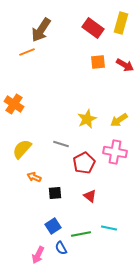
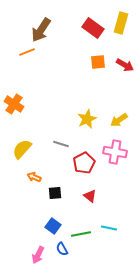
blue square: rotated 21 degrees counterclockwise
blue semicircle: moved 1 px right, 1 px down
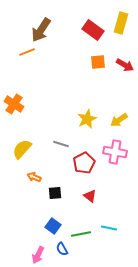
red rectangle: moved 2 px down
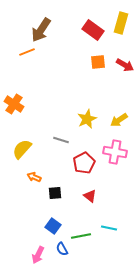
gray line: moved 4 px up
green line: moved 2 px down
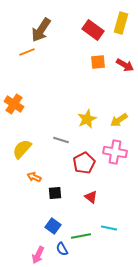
red triangle: moved 1 px right, 1 px down
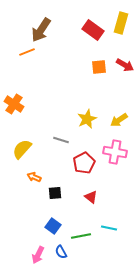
orange square: moved 1 px right, 5 px down
blue semicircle: moved 1 px left, 3 px down
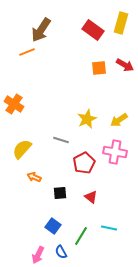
orange square: moved 1 px down
black square: moved 5 px right
green line: rotated 48 degrees counterclockwise
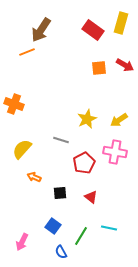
orange cross: rotated 12 degrees counterclockwise
pink arrow: moved 16 px left, 13 px up
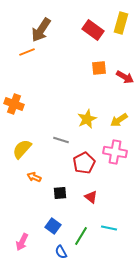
red arrow: moved 12 px down
